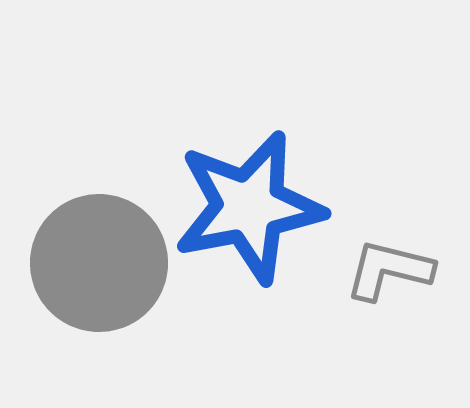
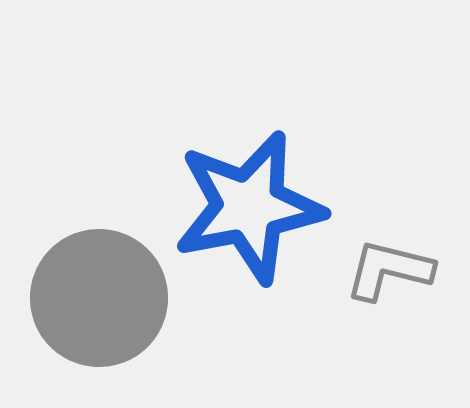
gray circle: moved 35 px down
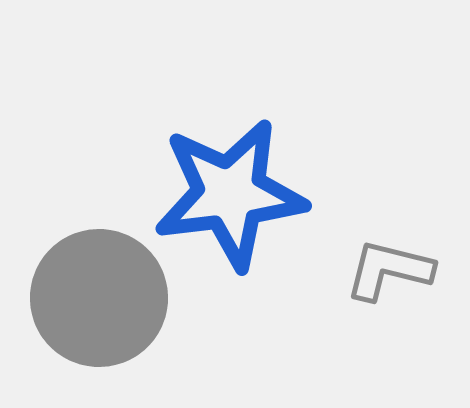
blue star: moved 19 px left, 13 px up; rotated 4 degrees clockwise
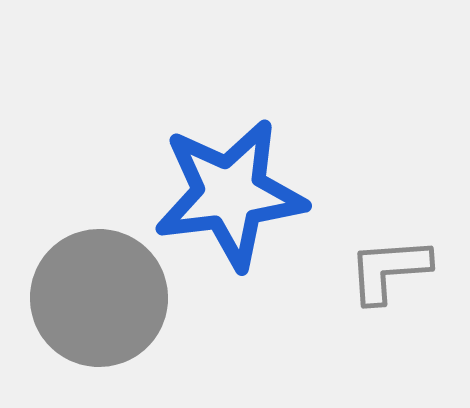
gray L-shape: rotated 18 degrees counterclockwise
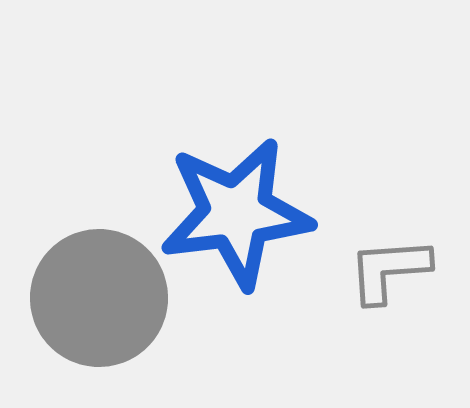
blue star: moved 6 px right, 19 px down
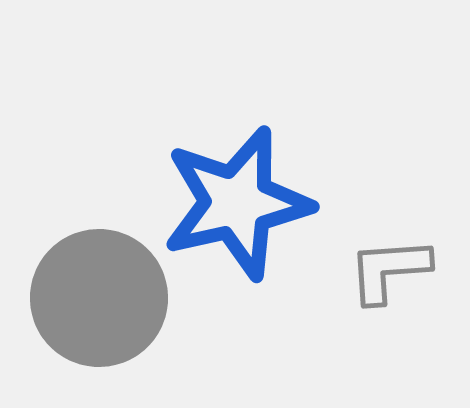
blue star: moved 1 px right, 10 px up; rotated 6 degrees counterclockwise
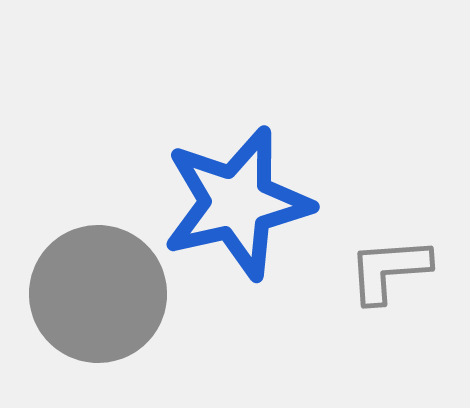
gray circle: moved 1 px left, 4 px up
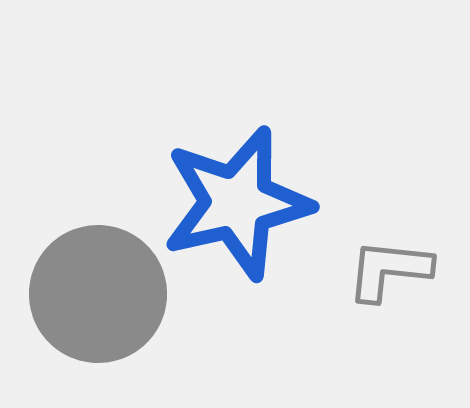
gray L-shape: rotated 10 degrees clockwise
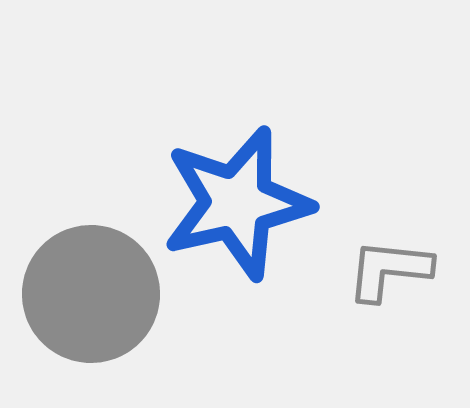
gray circle: moved 7 px left
